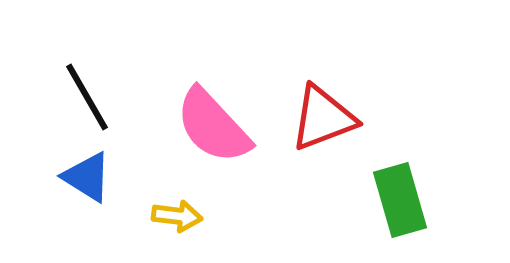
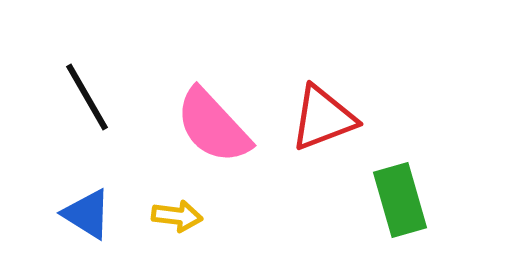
blue triangle: moved 37 px down
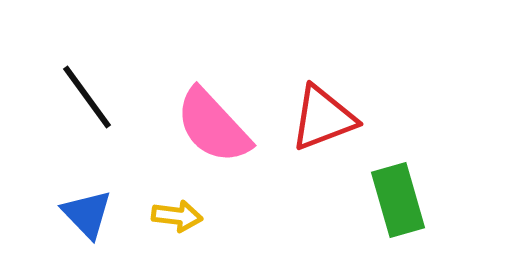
black line: rotated 6 degrees counterclockwise
green rectangle: moved 2 px left
blue triangle: rotated 14 degrees clockwise
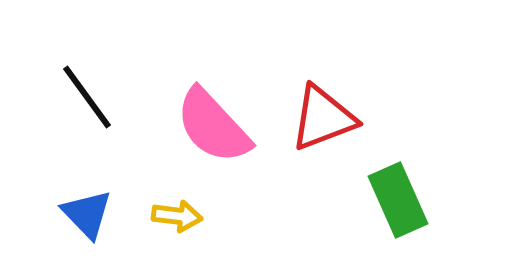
green rectangle: rotated 8 degrees counterclockwise
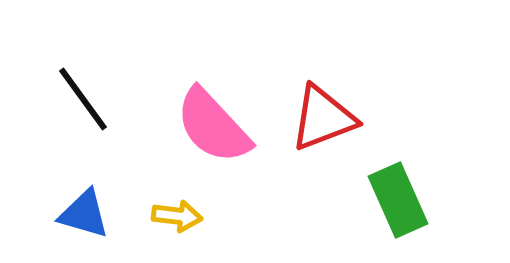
black line: moved 4 px left, 2 px down
blue triangle: moved 3 px left; rotated 30 degrees counterclockwise
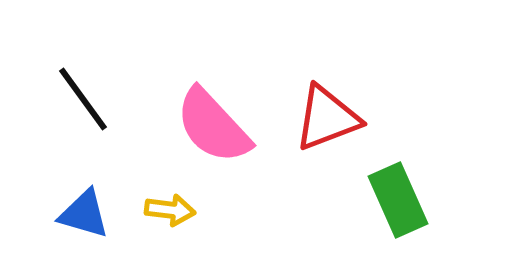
red triangle: moved 4 px right
yellow arrow: moved 7 px left, 6 px up
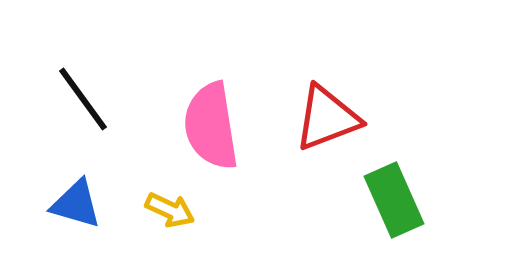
pink semicircle: moved 2 px left; rotated 34 degrees clockwise
green rectangle: moved 4 px left
yellow arrow: rotated 18 degrees clockwise
blue triangle: moved 8 px left, 10 px up
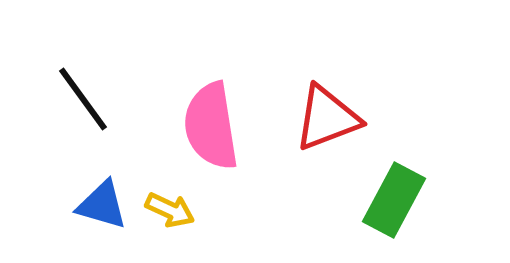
green rectangle: rotated 52 degrees clockwise
blue triangle: moved 26 px right, 1 px down
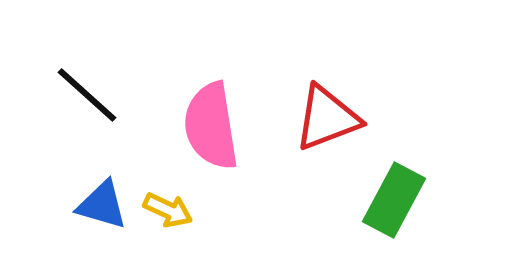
black line: moved 4 px right, 4 px up; rotated 12 degrees counterclockwise
yellow arrow: moved 2 px left
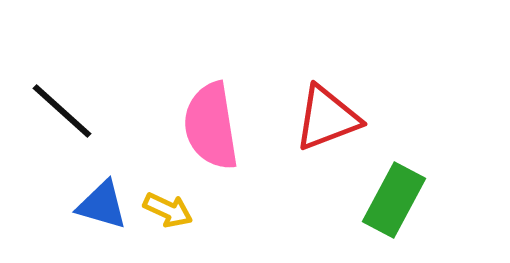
black line: moved 25 px left, 16 px down
